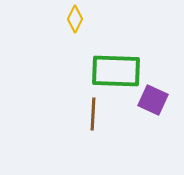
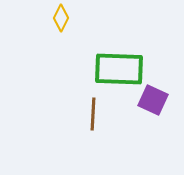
yellow diamond: moved 14 px left, 1 px up
green rectangle: moved 3 px right, 2 px up
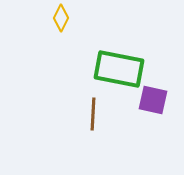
green rectangle: rotated 9 degrees clockwise
purple square: rotated 12 degrees counterclockwise
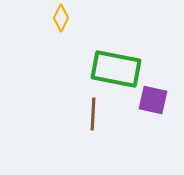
green rectangle: moved 3 px left
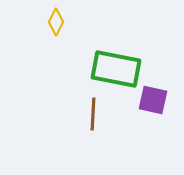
yellow diamond: moved 5 px left, 4 px down
